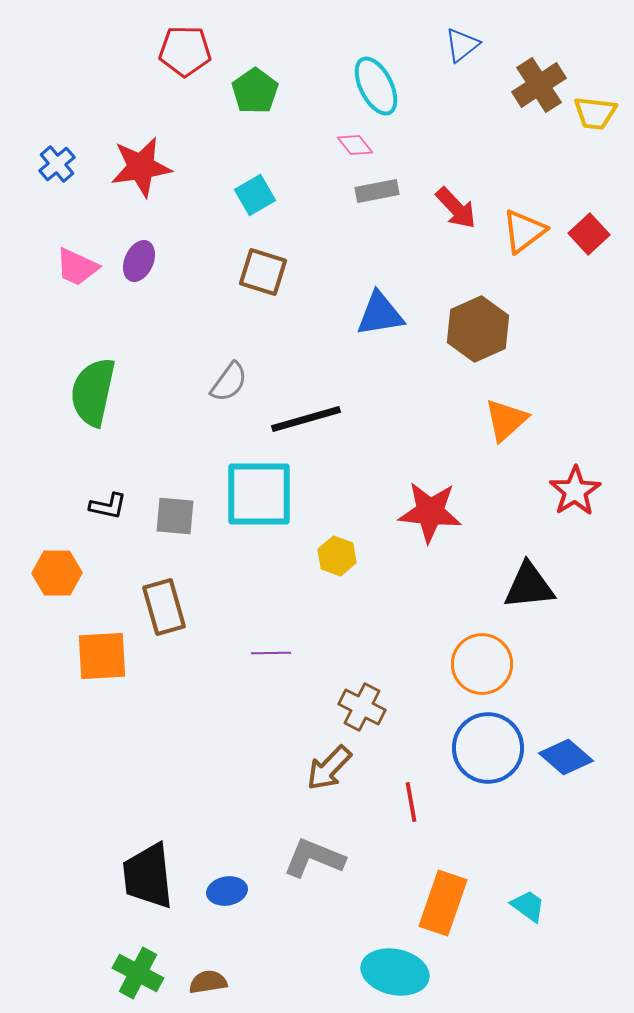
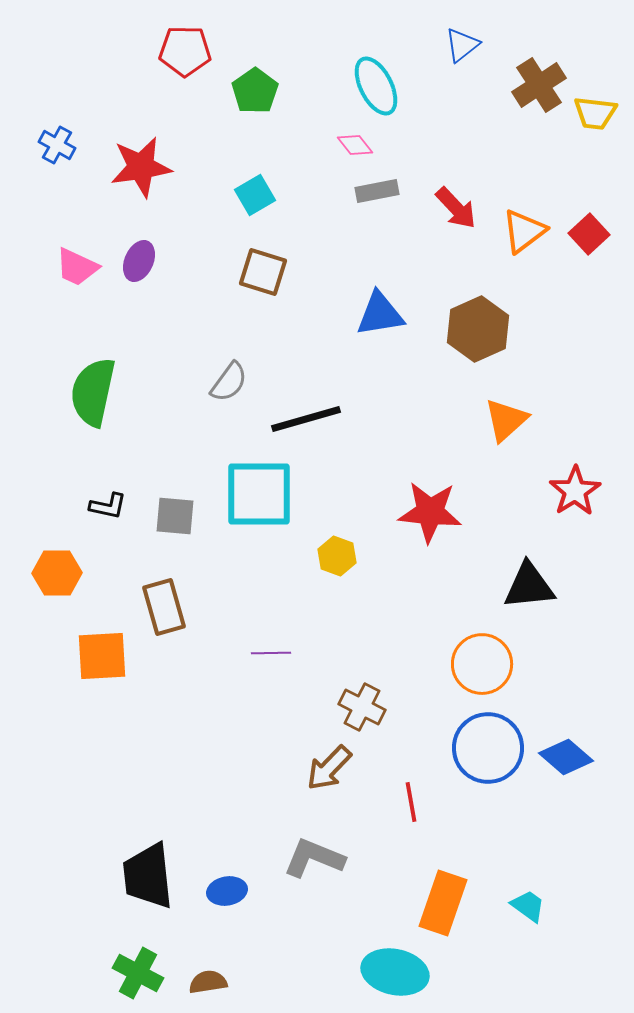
blue cross at (57, 164): moved 19 px up; rotated 21 degrees counterclockwise
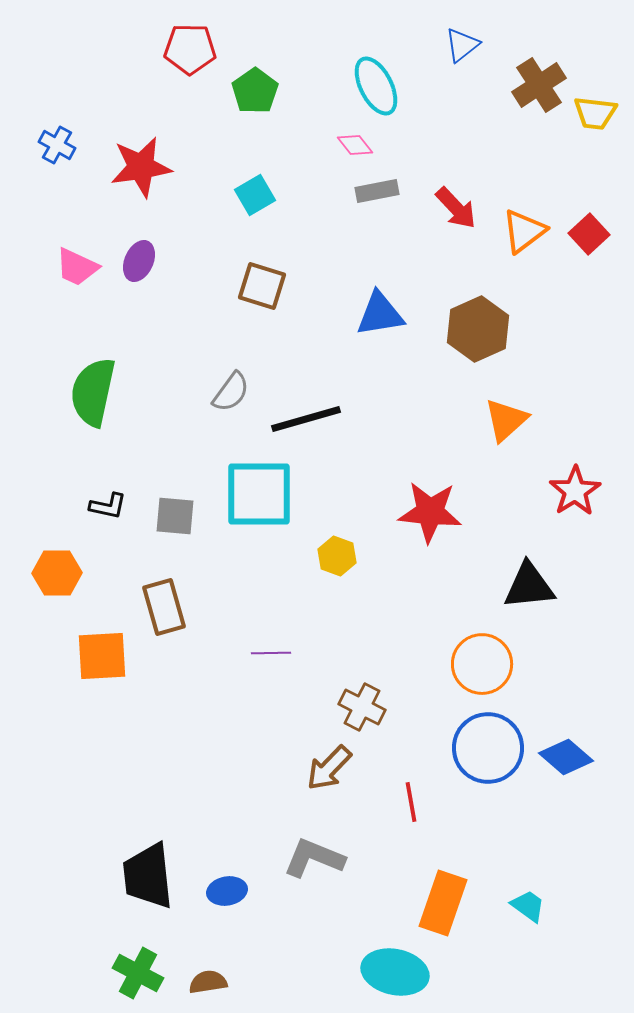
red pentagon at (185, 51): moved 5 px right, 2 px up
brown square at (263, 272): moved 1 px left, 14 px down
gray semicircle at (229, 382): moved 2 px right, 10 px down
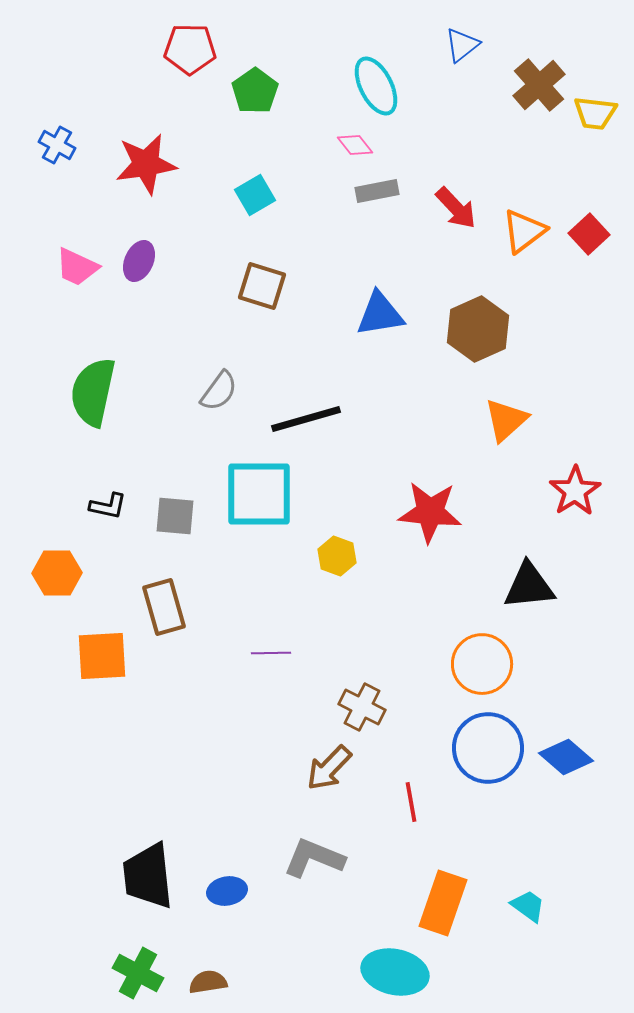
brown cross at (539, 85): rotated 8 degrees counterclockwise
red star at (141, 167): moved 5 px right, 3 px up
gray semicircle at (231, 392): moved 12 px left, 1 px up
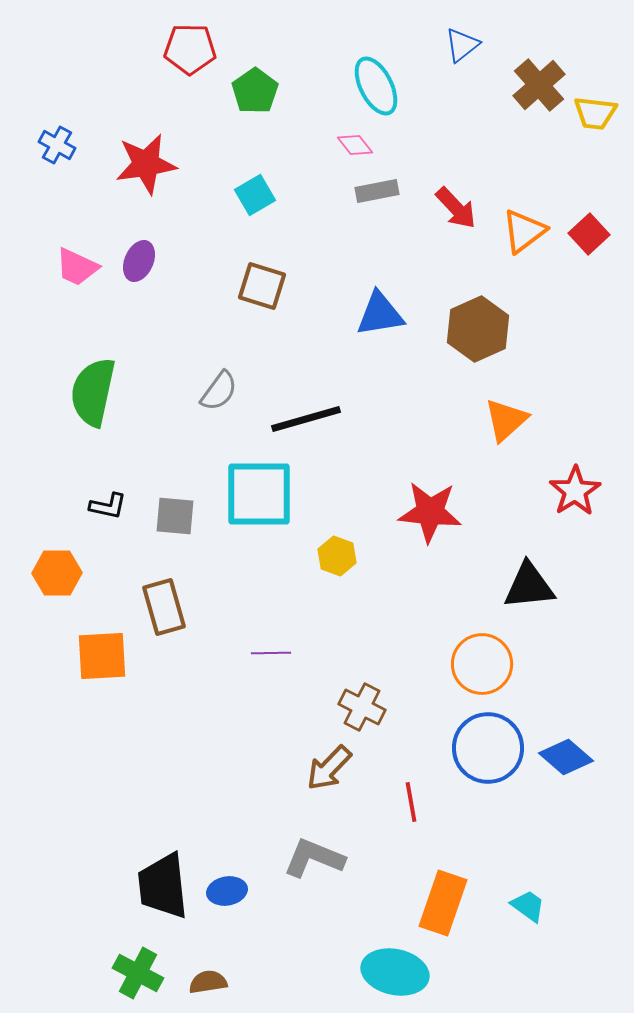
black trapezoid at (148, 876): moved 15 px right, 10 px down
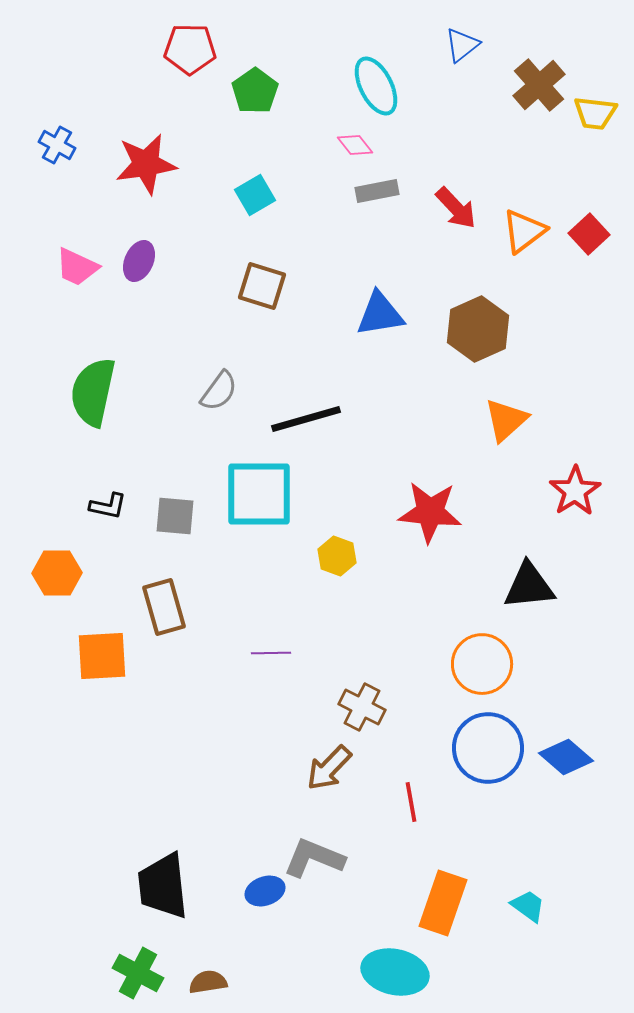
blue ellipse at (227, 891): moved 38 px right; rotated 9 degrees counterclockwise
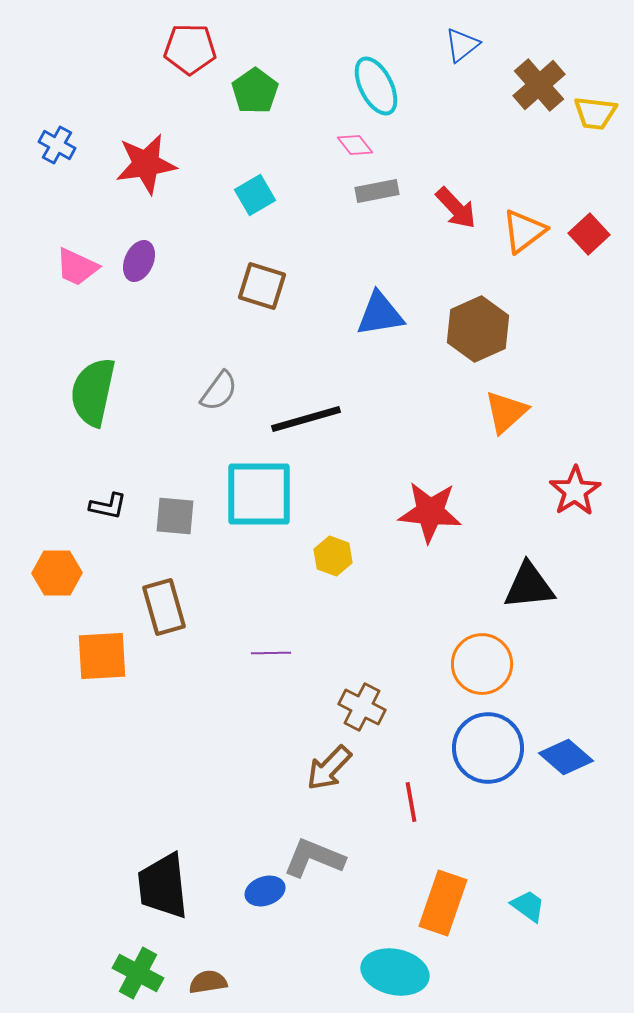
orange triangle at (506, 420): moved 8 px up
yellow hexagon at (337, 556): moved 4 px left
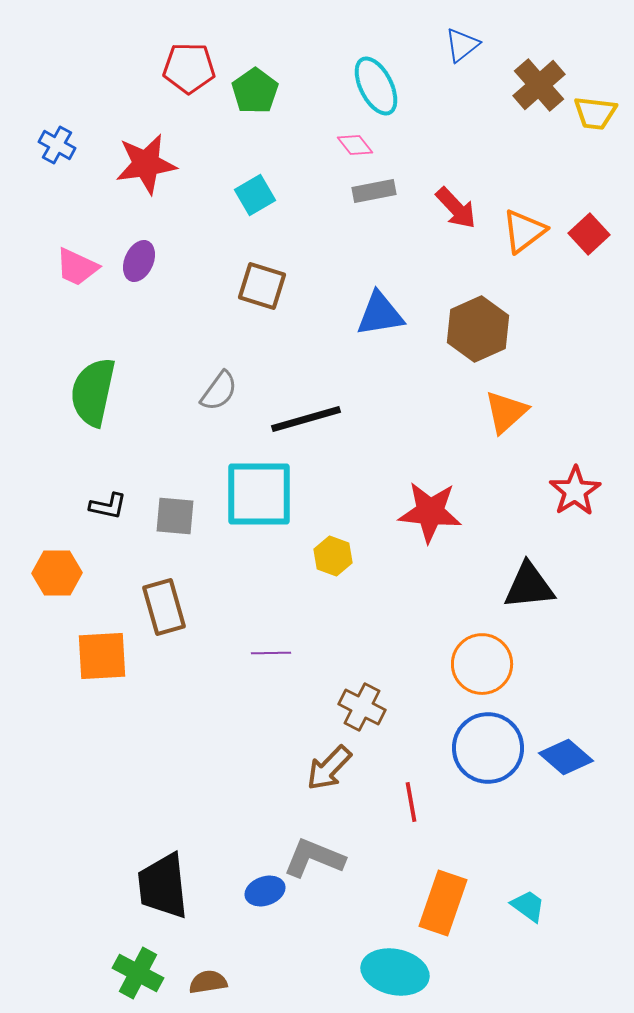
red pentagon at (190, 49): moved 1 px left, 19 px down
gray rectangle at (377, 191): moved 3 px left
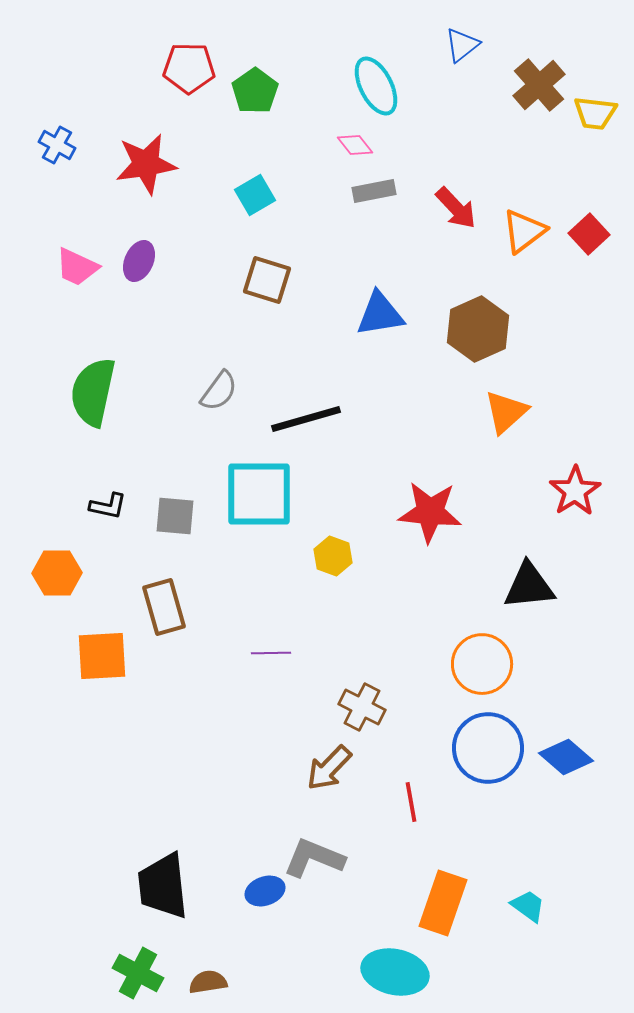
brown square at (262, 286): moved 5 px right, 6 px up
